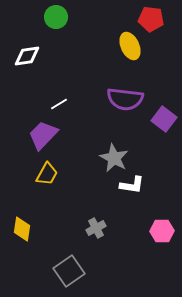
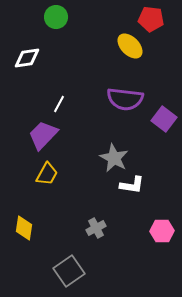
yellow ellipse: rotated 20 degrees counterclockwise
white diamond: moved 2 px down
white line: rotated 30 degrees counterclockwise
yellow diamond: moved 2 px right, 1 px up
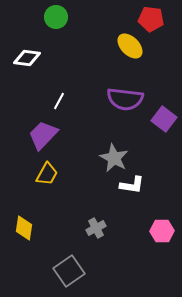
white diamond: rotated 16 degrees clockwise
white line: moved 3 px up
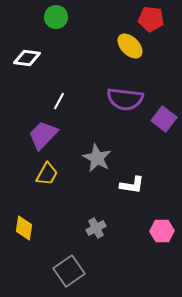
gray star: moved 17 px left
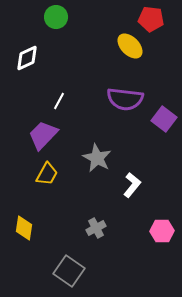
white diamond: rotated 32 degrees counterclockwise
white L-shape: rotated 60 degrees counterclockwise
gray square: rotated 20 degrees counterclockwise
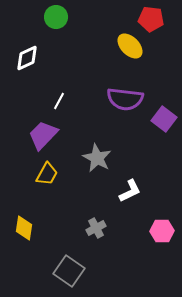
white L-shape: moved 2 px left, 6 px down; rotated 25 degrees clockwise
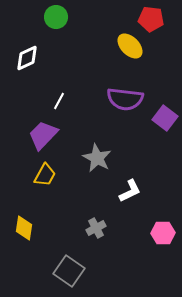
purple square: moved 1 px right, 1 px up
yellow trapezoid: moved 2 px left, 1 px down
pink hexagon: moved 1 px right, 2 px down
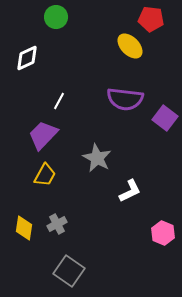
gray cross: moved 39 px left, 4 px up
pink hexagon: rotated 25 degrees clockwise
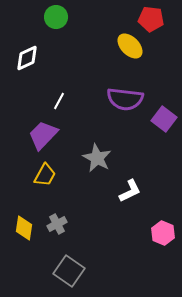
purple square: moved 1 px left, 1 px down
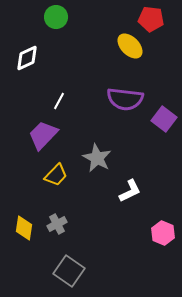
yellow trapezoid: moved 11 px right; rotated 15 degrees clockwise
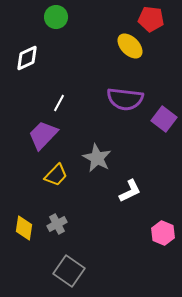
white line: moved 2 px down
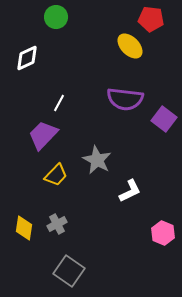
gray star: moved 2 px down
